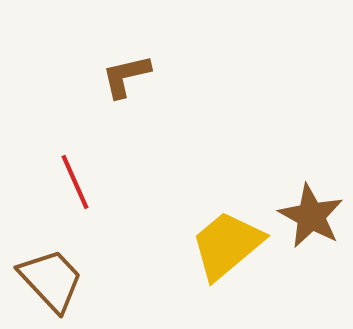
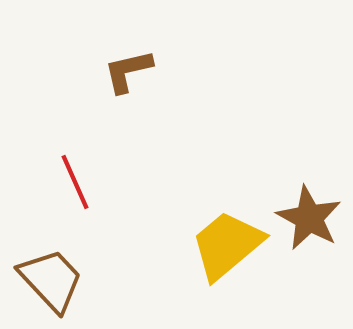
brown L-shape: moved 2 px right, 5 px up
brown star: moved 2 px left, 2 px down
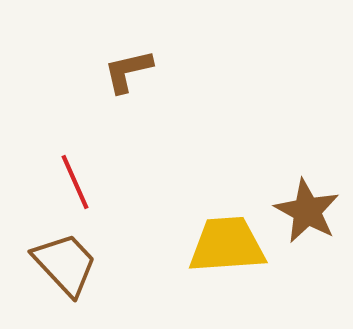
brown star: moved 2 px left, 7 px up
yellow trapezoid: rotated 36 degrees clockwise
brown trapezoid: moved 14 px right, 16 px up
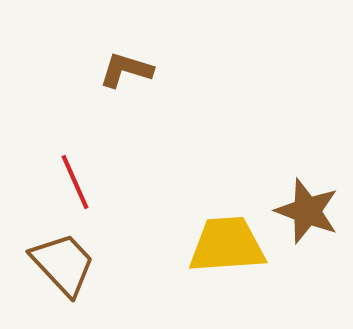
brown L-shape: moved 2 px left, 1 px up; rotated 30 degrees clockwise
brown star: rotated 8 degrees counterclockwise
brown trapezoid: moved 2 px left
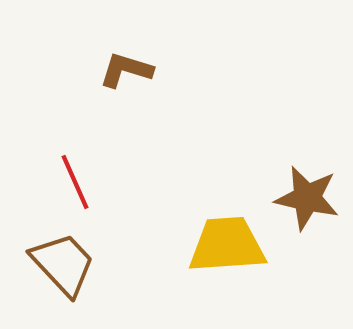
brown star: moved 13 px up; rotated 8 degrees counterclockwise
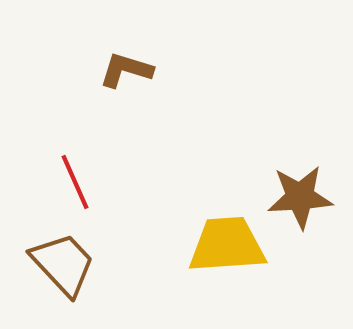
brown star: moved 7 px left, 1 px up; rotated 16 degrees counterclockwise
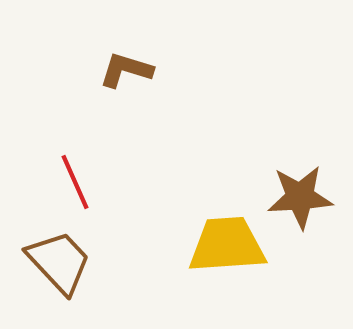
brown trapezoid: moved 4 px left, 2 px up
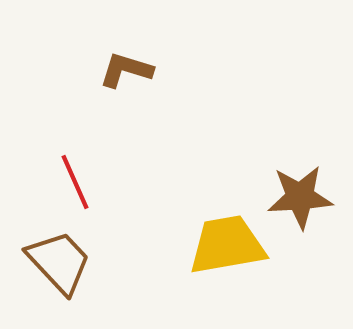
yellow trapezoid: rotated 6 degrees counterclockwise
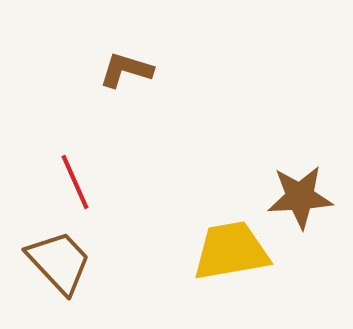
yellow trapezoid: moved 4 px right, 6 px down
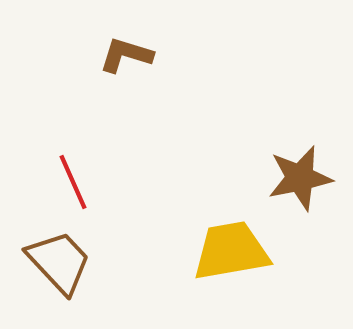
brown L-shape: moved 15 px up
red line: moved 2 px left
brown star: moved 19 px up; rotated 8 degrees counterclockwise
